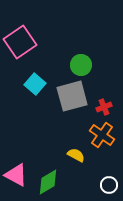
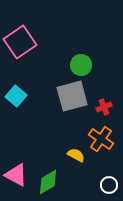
cyan square: moved 19 px left, 12 px down
orange cross: moved 1 px left, 4 px down
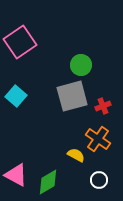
red cross: moved 1 px left, 1 px up
orange cross: moved 3 px left
white circle: moved 10 px left, 5 px up
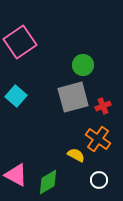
green circle: moved 2 px right
gray square: moved 1 px right, 1 px down
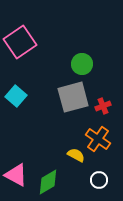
green circle: moved 1 px left, 1 px up
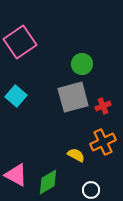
orange cross: moved 5 px right, 3 px down; rotated 30 degrees clockwise
white circle: moved 8 px left, 10 px down
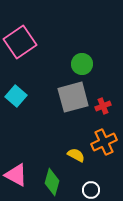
orange cross: moved 1 px right
green diamond: moved 4 px right; rotated 44 degrees counterclockwise
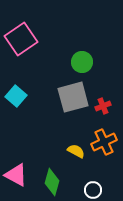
pink square: moved 1 px right, 3 px up
green circle: moved 2 px up
yellow semicircle: moved 4 px up
white circle: moved 2 px right
